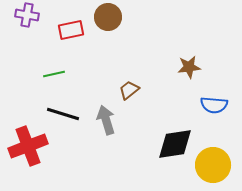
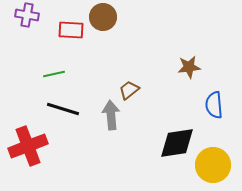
brown circle: moved 5 px left
red rectangle: rotated 15 degrees clockwise
blue semicircle: rotated 80 degrees clockwise
black line: moved 5 px up
gray arrow: moved 5 px right, 5 px up; rotated 12 degrees clockwise
black diamond: moved 2 px right, 1 px up
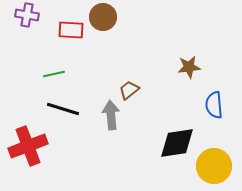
yellow circle: moved 1 px right, 1 px down
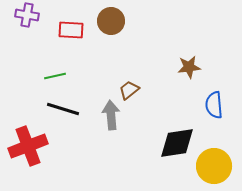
brown circle: moved 8 px right, 4 px down
green line: moved 1 px right, 2 px down
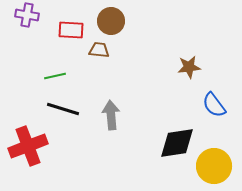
brown trapezoid: moved 30 px left, 40 px up; rotated 45 degrees clockwise
blue semicircle: rotated 32 degrees counterclockwise
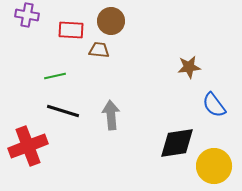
black line: moved 2 px down
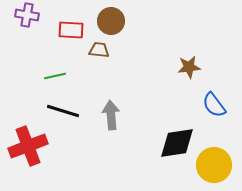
yellow circle: moved 1 px up
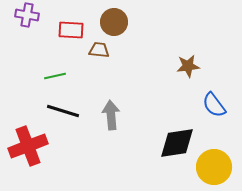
brown circle: moved 3 px right, 1 px down
brown star: moved 1 px left, 1 px up
yellow circle: moved 2 px down
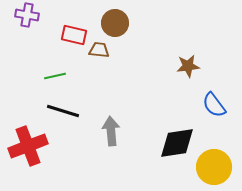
brown circle: moved 1 px right, 1 px down
red rectangle: moved 3 px right, 5 px down; rotated 10 degrees clockwise
gray arrow: moved 16 px down
